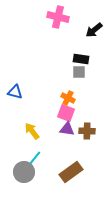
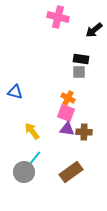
brown cross: moved 3 px left, 1 px down
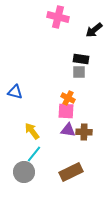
pink square: moved 2 px up; rotated 18 degrees counterclockwise
purple triangle: moved 1 px right, 1 px down
cyan line: moved 5 px up
brown rectangle: rotated 10 degrees clockwise
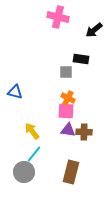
gray square: moved 13 px left
brown rectangle: rotated 50 degrees counterclockwise
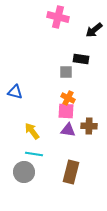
brown cross: moved 5 px right, 6 px up
cyan line: rotated 60 degrees clockwise
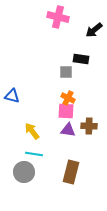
blue triangle: moved 3 px left, 4 px down
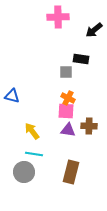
pink cross: rotated 15 degrees counterclockwise
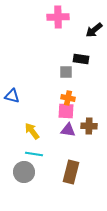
orange cross: rotated 16 degrees counterclockwise
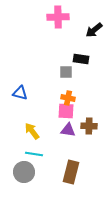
blue triangle: moved 8 px right, 3 px up
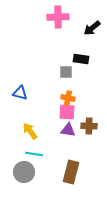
black arrow: moved 2 px left, 2 px up
pink square: moved 1 px right, 1 px down
yellow arrow: moved 2 px left
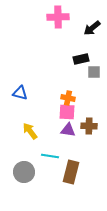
black rectangle: rotated 21 degrees counterclockwise
gray square: moved 28 px right
cyan line: moved 16 px right, 2 px down
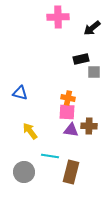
purple triangle: moved 3 px right
